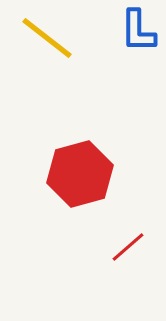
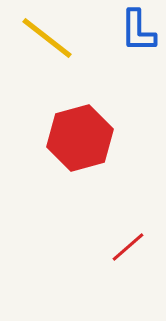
red hexagon: moved 36 px up
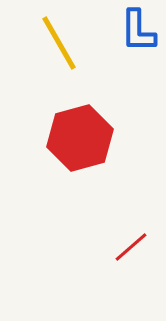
yellow line: moved 12 px right, 5 px down; rotated 22 degrees clockwise
red line: moved 3 px right
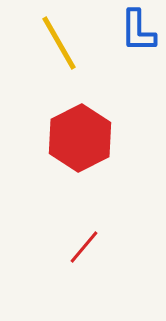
red hexagon: rotated 12 degrees counterclockwise
red line: moved 47 px left; rotated 9 degrees counterclockwise
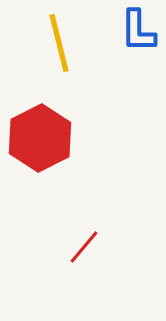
yellow line: rotated 16 degrees clockwise
red hexagon: moved 40 px left
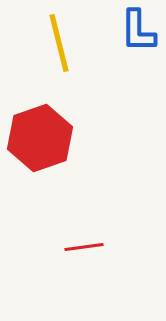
red hexagon: rotated 8 degrees clockwise
red line: rotated 42 degrees clockwise
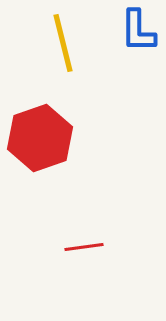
yellow line: moved 4 px right
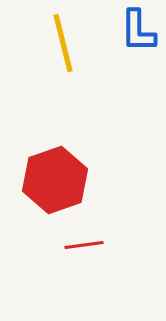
red hexagon: moved 15 px right, 42 px down
red line: moved 2 px up
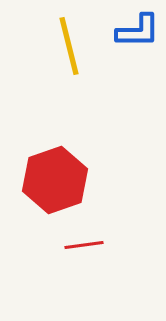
blue L-shape: rotated 90 degrees counterclockwise
yellow line: moved 6 px right, 3 px down
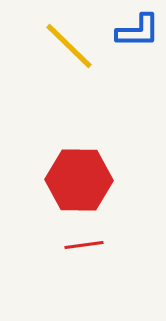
yellow line: rotated 32 degrees counterclockwise
red hexagon: moved 24 px right; rotated 20 degrees clockwise
